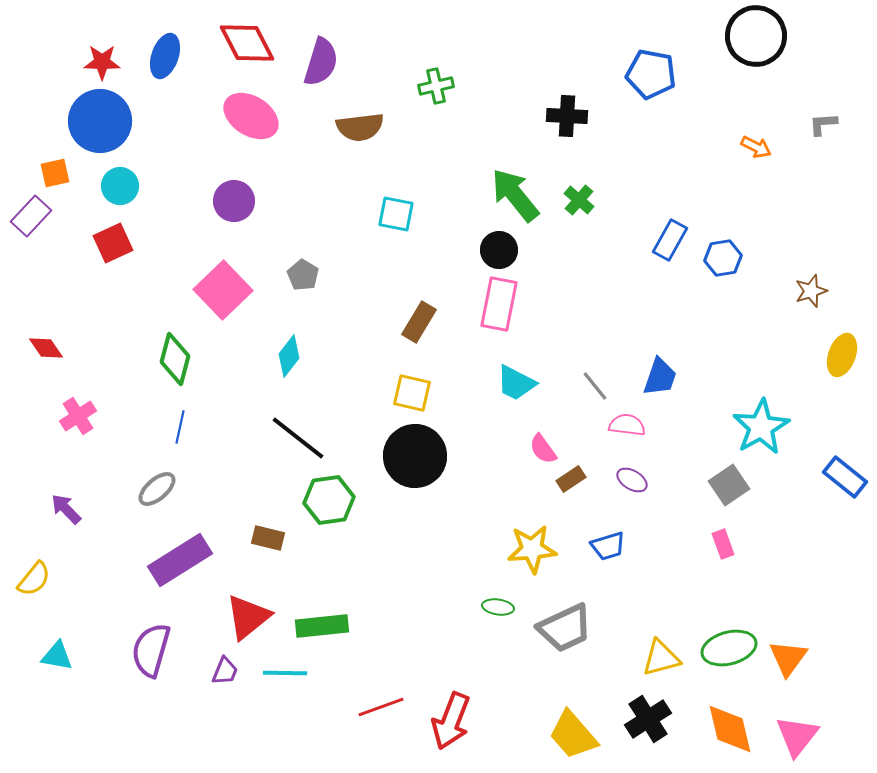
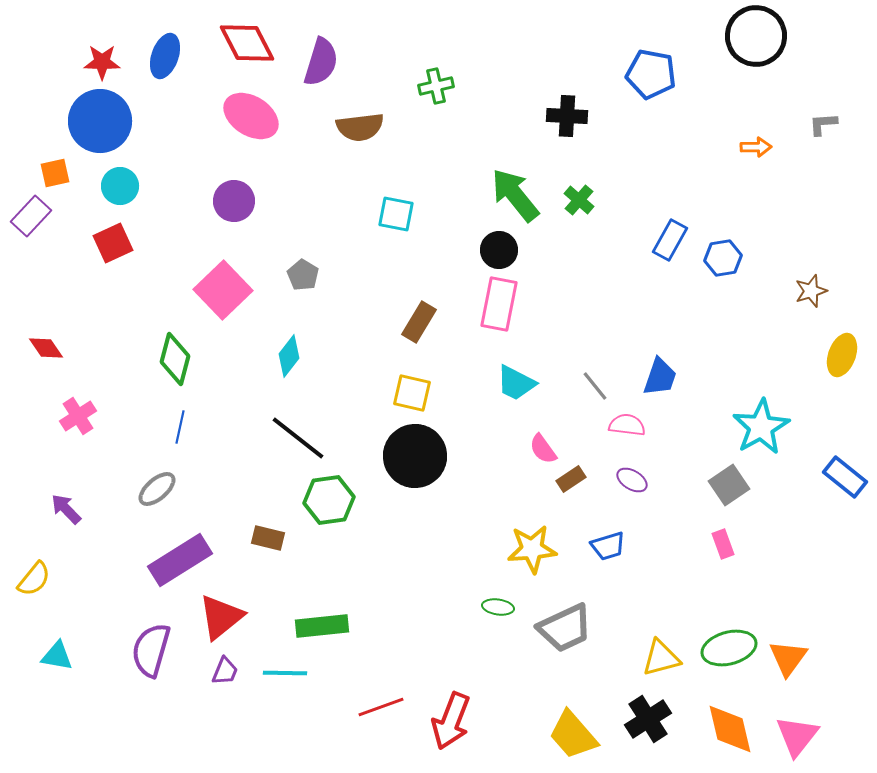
orange arrow at (756, 147): rotated 28 degrees counterclockwise
red triangle at (248, 617): moved 27 px left
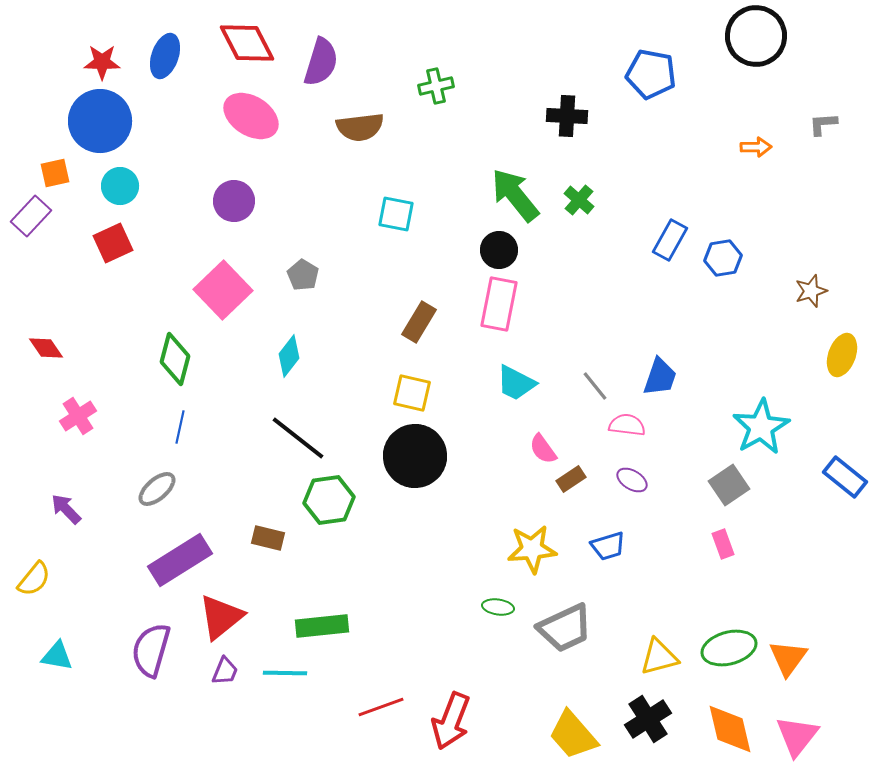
yellow triangle at (661, 658): moved 2 px left, 1 px up
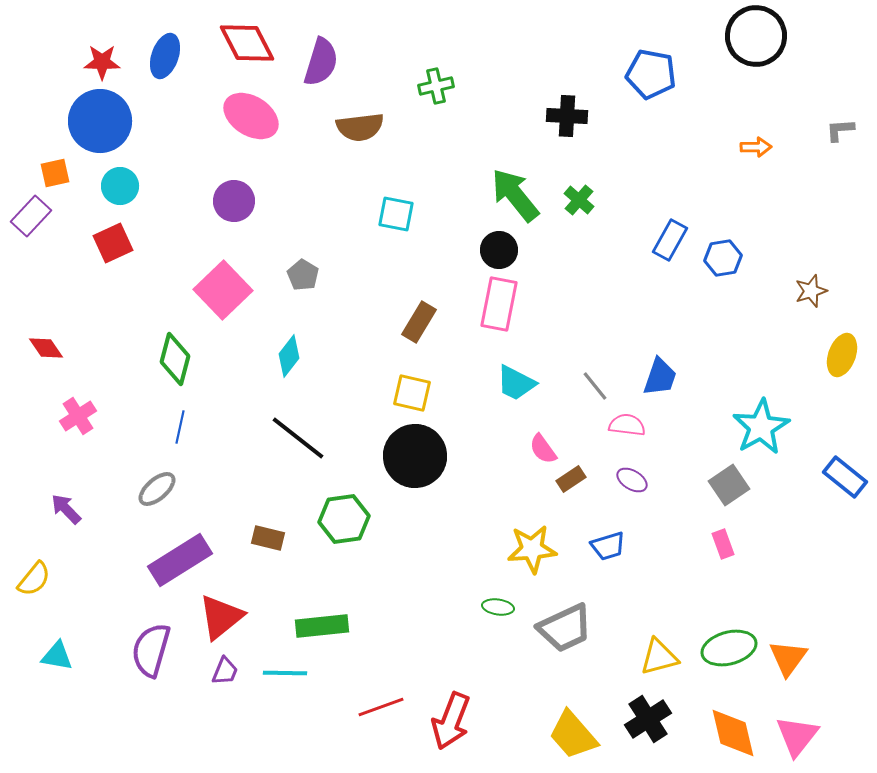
gray L-shape at (823, 124): moved 17 px right, 6 px down
green hexagon at (329, 500): moved 15 px right, 19 px down
orange diamond at (730, 729): moved 3 px right, 4 px down
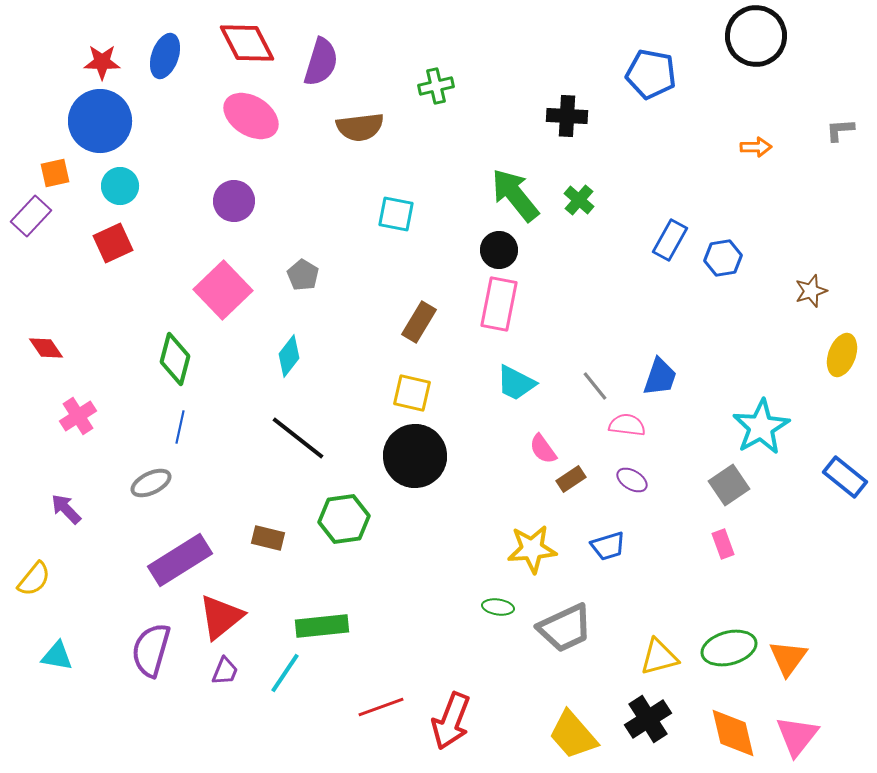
gray ellipse at (157, 489): moved 6 px left, 6 px up; rotated 15 degrees clockwise
cyan line at (285, 673): rotated 57 degrees counterclockwise
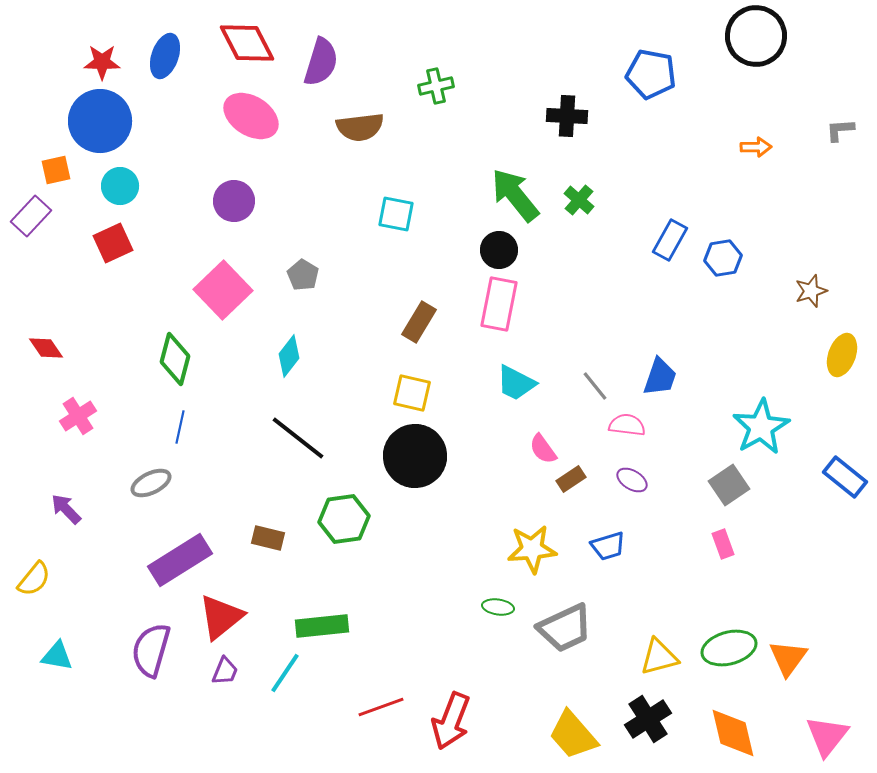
orange square at (55, 173): moved 1 px right, 3 px up
pink triangle at (797, 736): moved 30 px right
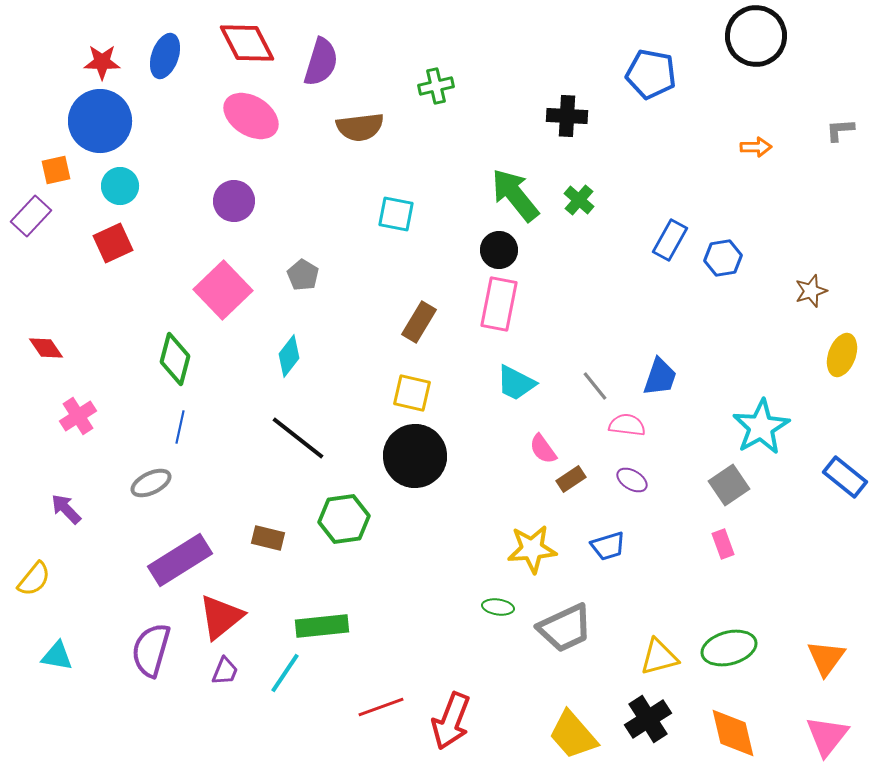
orange triangle at (788, 658): moved 38 px right
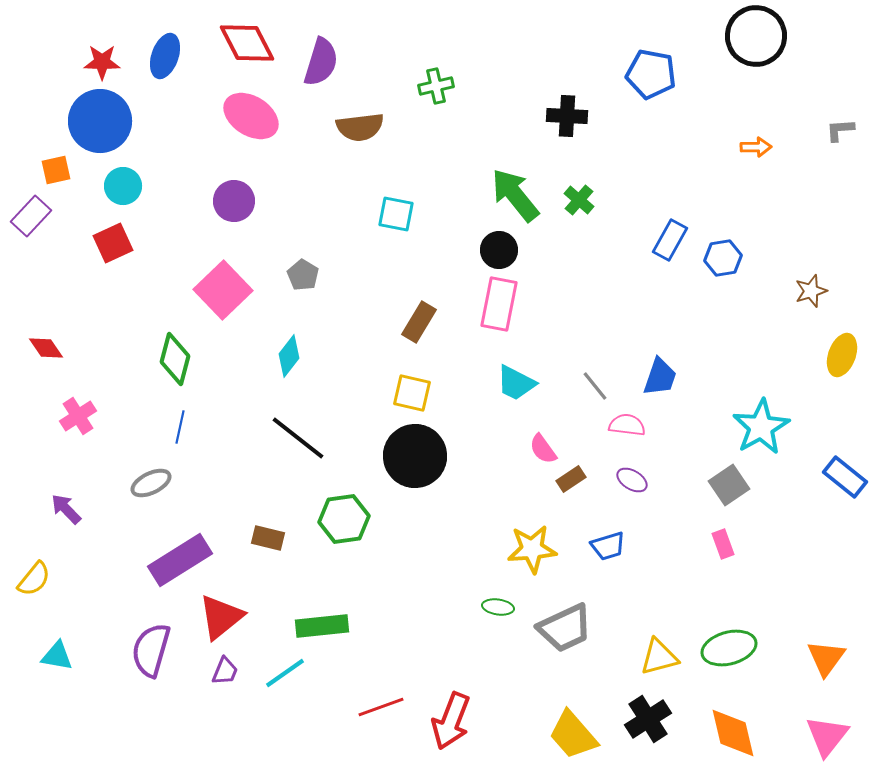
cyan circle at (120, 186): moved 3 px right
cyan line at (285, 673): rotated 21 degrees clockwise
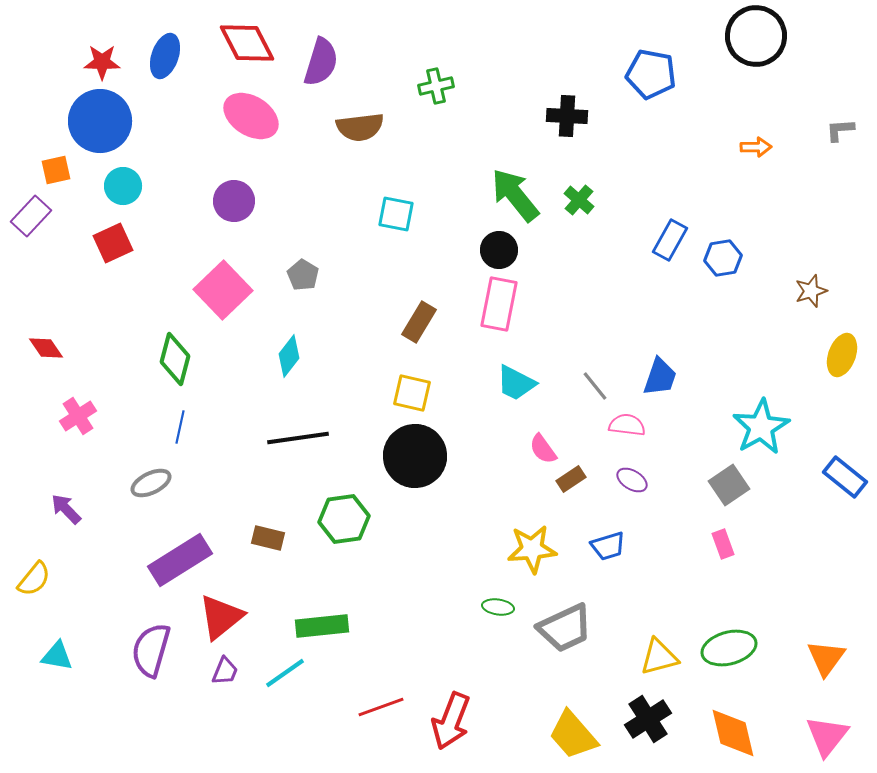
black line at (298, 438): rotated 46 degrees counterclockwise
